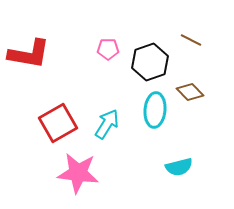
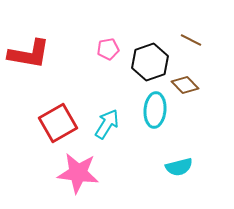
pink pentagon: rotated 10 degrees counterclockwise
brown diamond: moved 5 px left, 7 px up
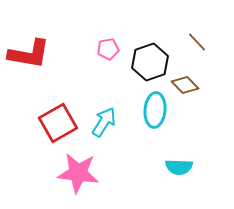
brown line: moved 6 px right, 2 px down; rotated 20 degrees clockwise
cyan arrow: moved 3 px left, 2 px up
cyan semicircle: rotated 16 degrees clockwise
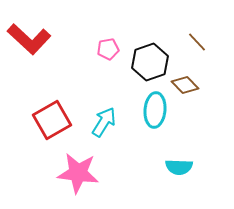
red L-shape: moved 15 px up; rotated 33 degrees clockwise
red square: moved 6 px left, 3 px up
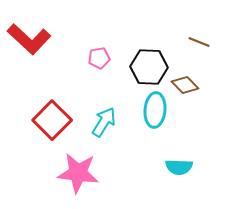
brown line: moved 2 px right; rotated 25 degrees counterclockwise
pink pentagon: moved 9 px left, 9 px down
black hexagon: moved 1 px left, 5 px down; rotated 21 degrees clockwise
red square: rotated 15 degrees counterclockwise
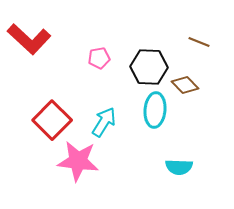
pink star: moved 12 px up
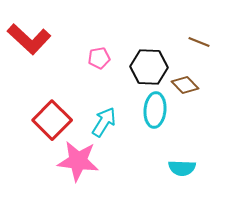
cyan semicircle: moved 3 px right, 1 px down
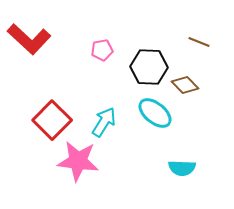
pink pentagon: moved 3 px right, 8 px up
cyan ellipse: moved 3 px down; rotated 56 degrees counterclockwise
